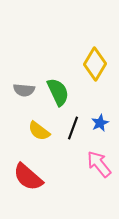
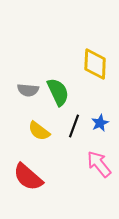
yellow diamond: rotated 28 degrees counterclockwise
gray semicircle: moved 4 px right
black line: moved 1 px right, 2 px up
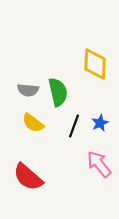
green semicircle: rotated 12 degrees clockwise
yellow semicircle: moved 6 px left, 8 px up
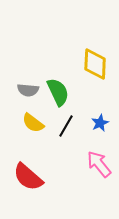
green semicircle: rotated 12 degrees counterclockwise
black line: moved 8 px left; rotated 10 degrees clockwise
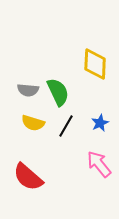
yellow semicircle: rotated 20 degrees counterclockwise
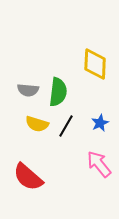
green semicircle: rotated 32 degrees clockwise
yellow semicircle: moved 4 px right, 1 px down
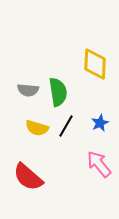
green semicircle: rotated 16 degrees counterclockwise
yellow semicircle: moved 4 px down
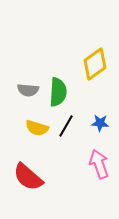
yellow diamond: rotated 52 degrees clockwise
green semicircle: rotated 12 degrees clockwise
blue star: rotated 30 degrees clockwise
pink arrow: rotated 20 degrees clockwise
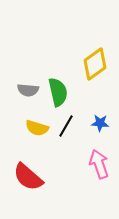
green semicircle: rotated 16 degrees counterclockwise
